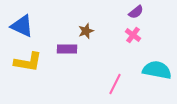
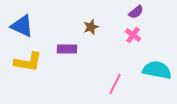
brown star: moved 5 px right, 4 px up
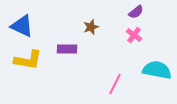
pink cross: moved 1 px right
yellow L-shape: moved 2 px up
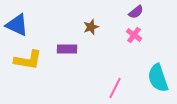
blue triangle: moved 5 px left, 1 px up
cyan semicircle: moved 1 px right, 8 px down; rotated 120 degrees counterclockwise
pink line: moved 4 px down
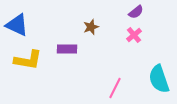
pink cross: rotated 14 degrees clockwise
cyan semicircle: moved 1 px right, 1 px down
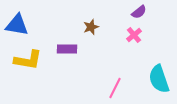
purple semicircle: moved 3 px right
blue triangle: rotated 15 degrees counterclockwise
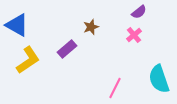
blue triangle: rotated 20 degrees clockwise
purple rectangle: rotated 42 degrees counterclockwise
yellow L-shape: rotated 44 degrees counterclockwise
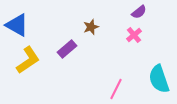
pink line: moved 1 px right, 1 px down
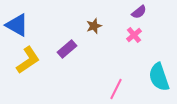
brown star: moved 3 px right, 1 px up
cyan semicircle: moved 2 px up
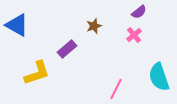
yellow L-shape: moved 9 px right, 13 px down; rotated 16 degrees clockwise
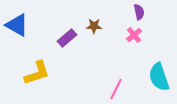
purple semicircle: rotated 63 degrees counterclockwise
brown star: rotated 21 degrees clockwise
purple rectangle: moved 11 px up
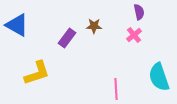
purple rectangle: rotated 12 degrees counterclockwise
pink line: rotated 30 degrees counterclockwise
